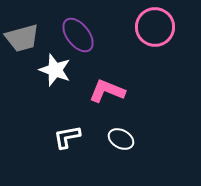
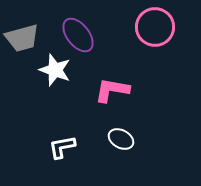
pink L-shape: moved 5 px right, 1 px up; rotated 12 degrees counterclockwise
white L-shape: moved 5 px left, 10 px down
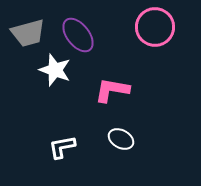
gray trapezoid: moved 6 px right, 5 px up
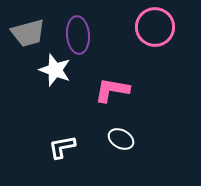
purple ellipse: rotated 33 degrees clockwise
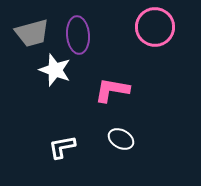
gray trapezoid: moved 4 px right
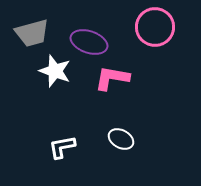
purple ellipse: moved 11 px right, 7 px down; rotated 66 degrees counterclockwise
white star: moved 1 px down
pink L-shape: moved 12 px up
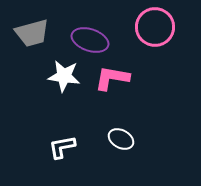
purple ellipse: moved 1 px right, 2 px up
white star: moved 9 px right, 5 px down; rotated 12 degrees counterclockwise
